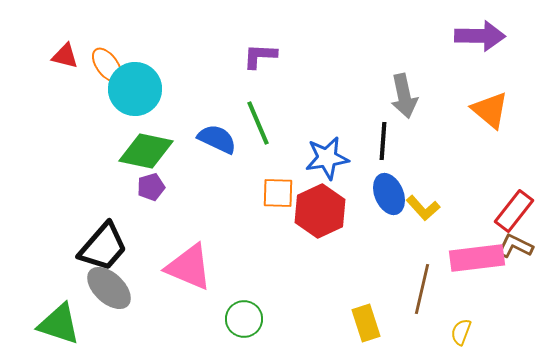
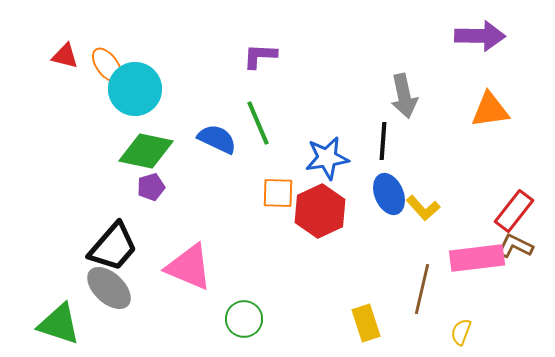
orange triangle: rotated 48 degrees counterclockwise
black trapezoid: moved 10 px right
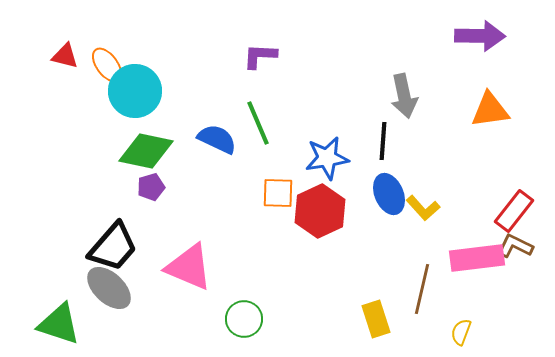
cyan circle: moved 2 px down
yellow rectangle: moved 10 px right, 4 px up
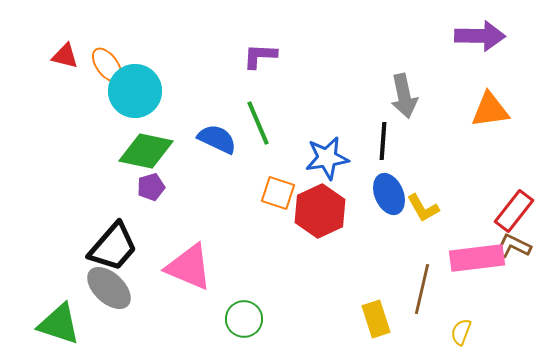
orange square: rotated 16 degrees clockwise
yellow L-shape: rotated 12 degrees clockwise
brown L-shape: moved 2 px left
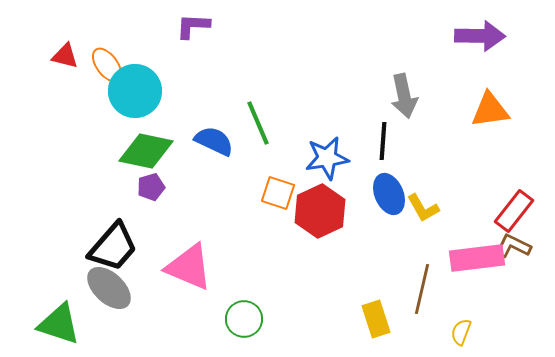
purple L-shape: moved 67 px left, 30 px up
blue semicircle: moved 3 px left, 2 px down
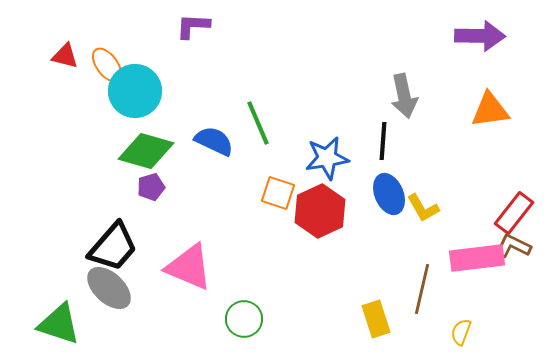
green diamond: rotated 4 degrees clockwise
red rectangle: moved 2 px down
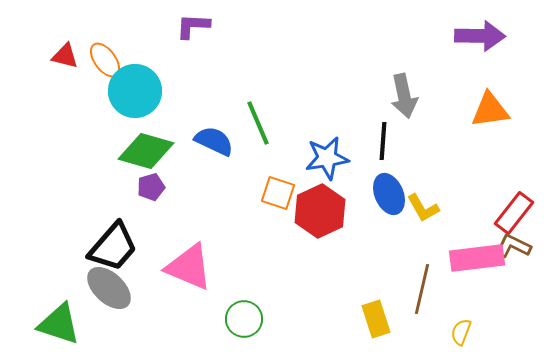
orange ellipse: moved 2 px left, 5 px up
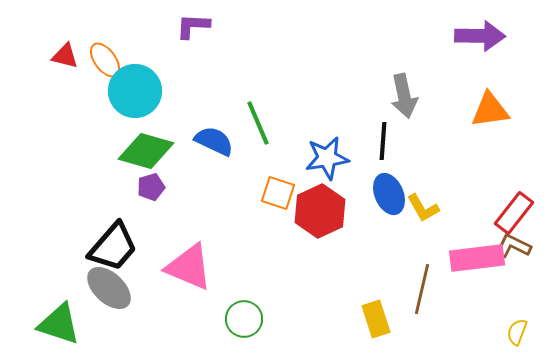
yellow semicircle: moved 56 px right
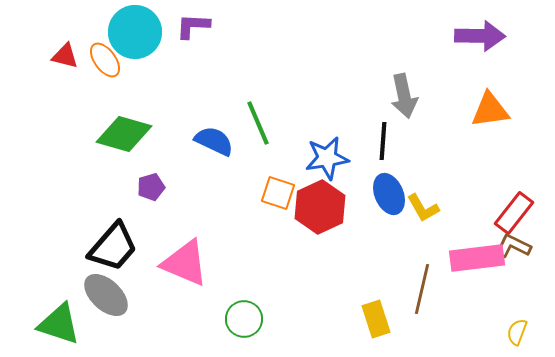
cyan circle: moved 59 px up
green diamond: moved 22 px left, 17 px up
red hexagon: moved 4 px up
pink triangle: moved 4 px left, 4 px up
gray ellipse: moved 3 px left, 7 px down
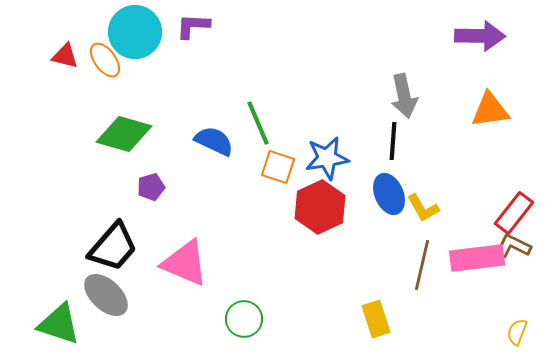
black line: moved 10 px right
orange square: moved 26 px up
brown line: moved 24 px up
